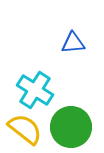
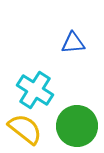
green circle: moved 6 px right, 1 px up
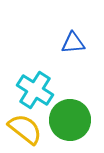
green circle: moved 7 px left, 6 px up
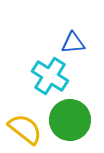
cyan cross: moved 15 px right, 14 px up
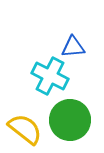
blue triangle: moved 4 px down
cyan cross: rotated 6 degrees counterclockwise
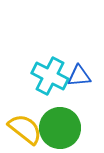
blue triangle: moved 6 px right, 29 px down
green circle: moved 10 px left, 8 px down
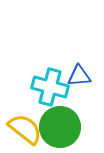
cyan cross: moved 11 px down; rotated 12 degrees counterclockwise
green circle: moved 1 px up
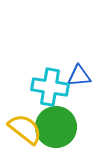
cyan cross: rotated 6 degrees counterclockwise
green circle: moved 4 px left
